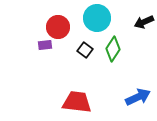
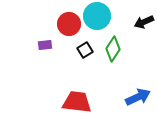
cyan circle: moved 2 px up
red circle: moved 11 px right, 3 px up
black square: rotated 21 degrees clockwise
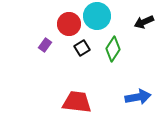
purple rectangle: rotated 48 degrees counterclockwise
black square: moved 3 px left, 2 px up
blue arrow: rotated 15 degrees clockwise
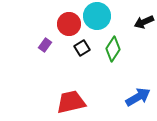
blue arrow: rotated 20 degrees counterclockwise
red trapezoid: moved 6 px left; rotated 20 degrees counterclockwise
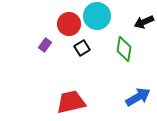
green diamond: moved 11 px right; rotated 25 degrees counterclockwise
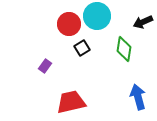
black arrow: moved 1 px left
purple rectangle: moved 21 px down
blue arrow: rotated 75 degrees counterclockwise
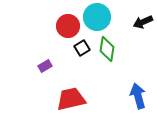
cyan circle: moved 1 px down
red circle: moved 1 px left, 2 px down
green diamond: moved 17 px left
purple rectangle: rotated 24 degrees clockwise
blue arrow: moved 1 px up
red trapezoid: moved 3 px up
